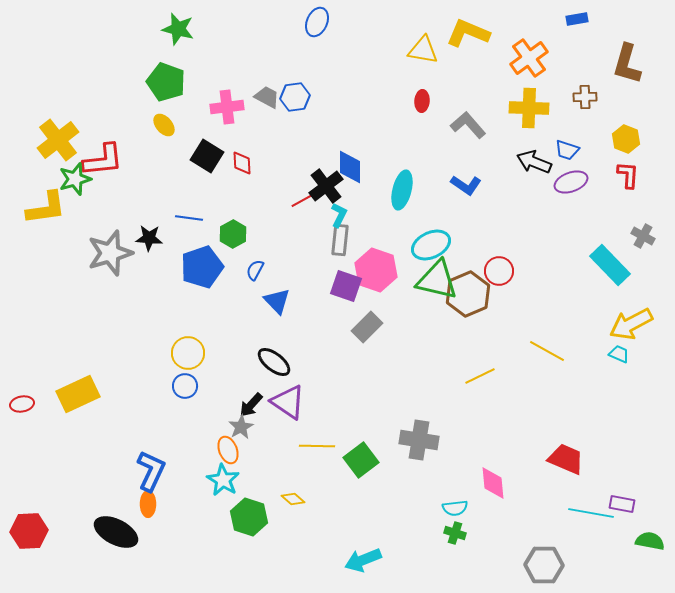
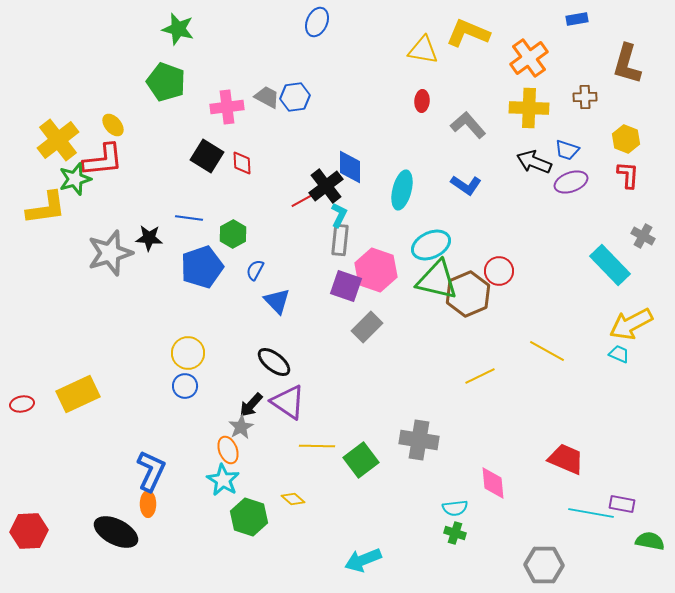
yellow ellipse at (164, 125): moved 51 px left
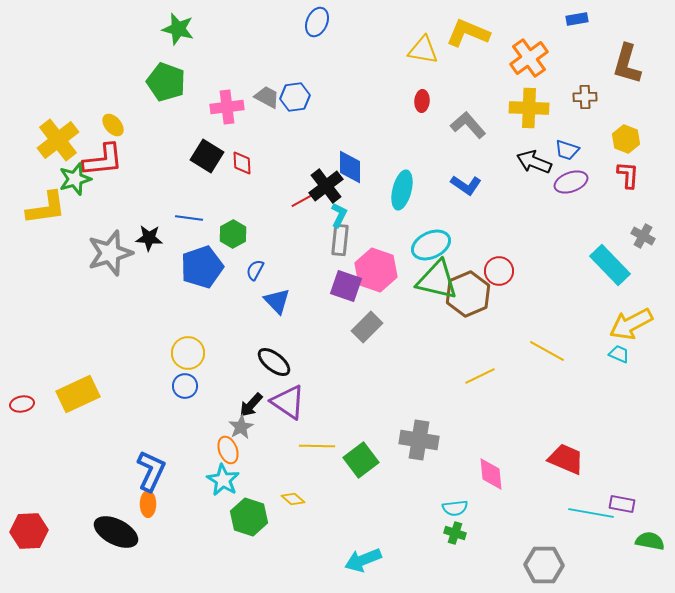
pink diamond at (493, 483): moved 2 px left, 9 px up
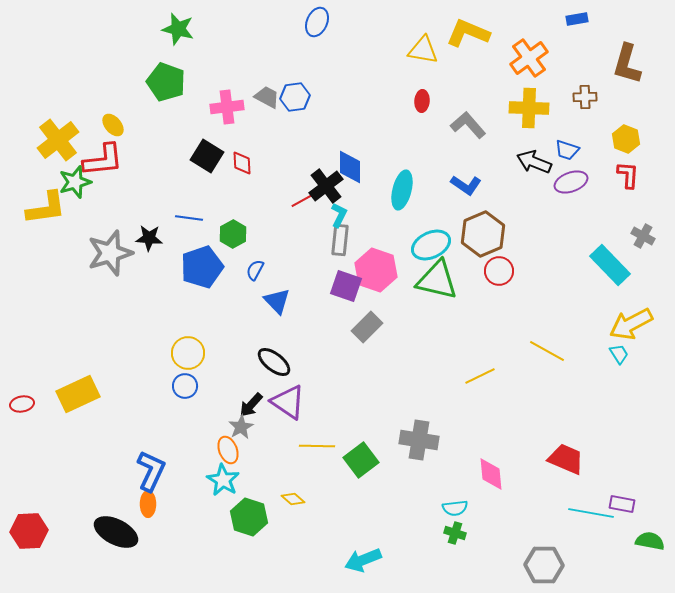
green star at (75, 179): moved 3 px down
brown hexagon at (468, 294): moved 15 px right, 60 px up
cyan trapezoid at (619, 354): rotated 35 degrees clockwise
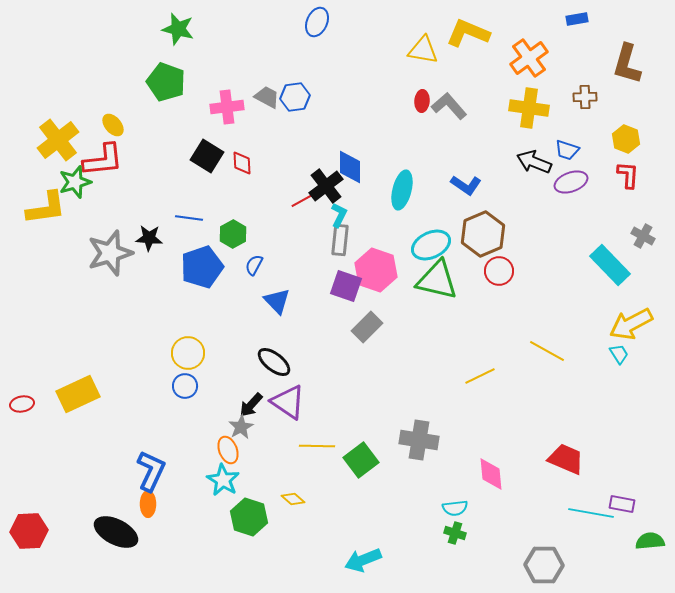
yellow cross at (529, 108): rotated 6 degrees clockwise
gray L-shape at (468, 125): moved 19 px left, 19 px up
blue semicircle at (255, 270): moved 1 px left, 5 px up
green semicircle at (650, 541): rotated 16 degrees counterclockwise
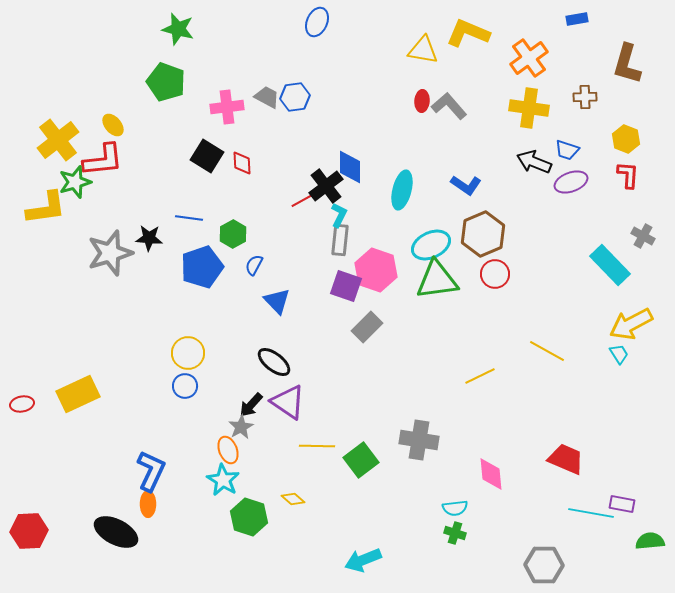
red circle at (499, 271): moved 4 px left, 3 px down
green triangle at (437, 280): rotated 21 degrees counterclockwise
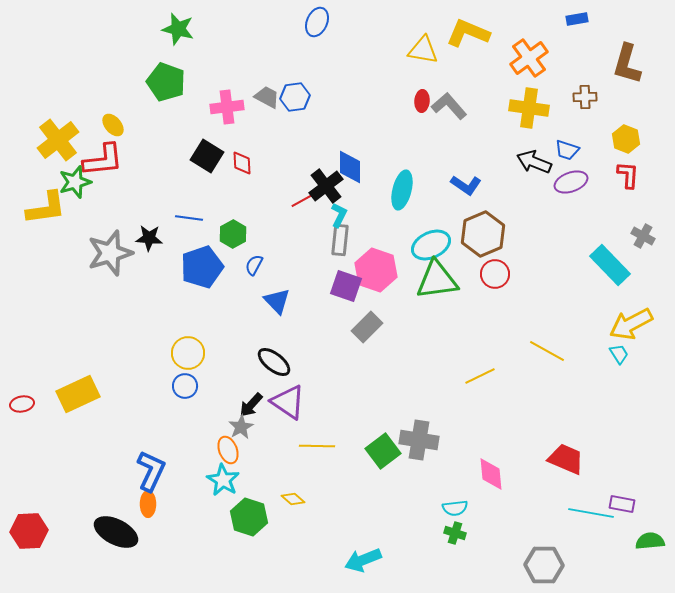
green square at (361, 460): moved 22 px right, 9 px up
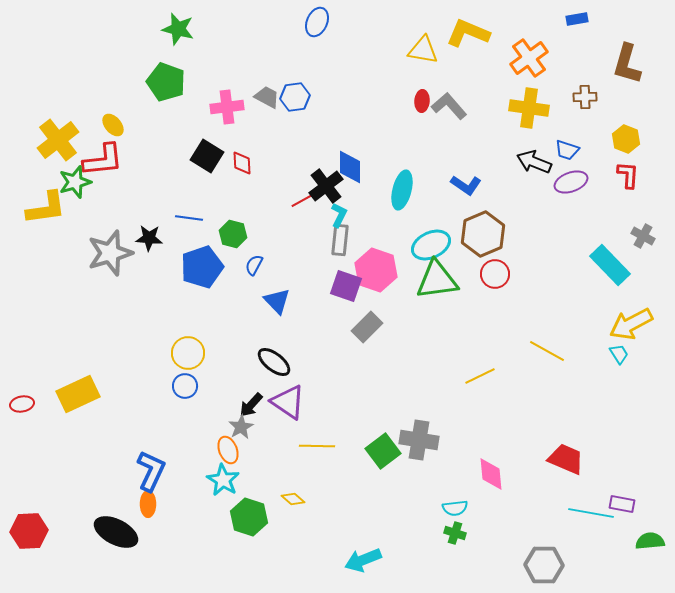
green hexagon at (233, 234): rotated 16 degrees counterclockwise
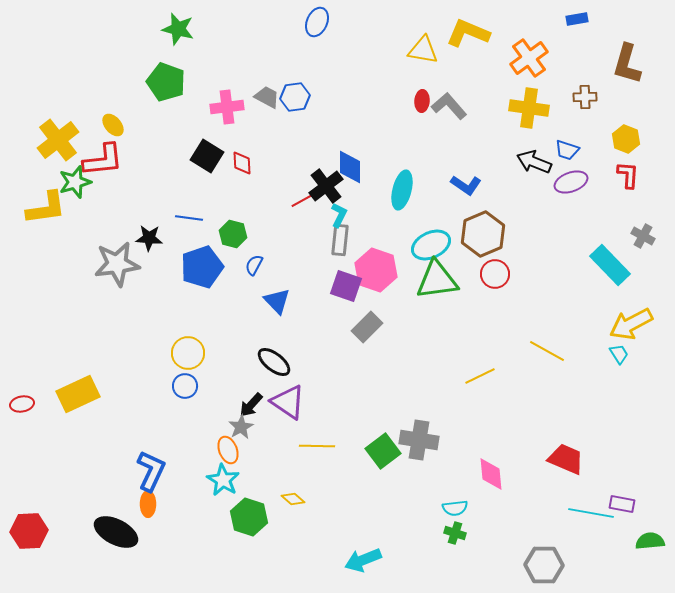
gray star at (110, 253): moved 7 px right, 11 px down; rotated 9 degrees clockwise
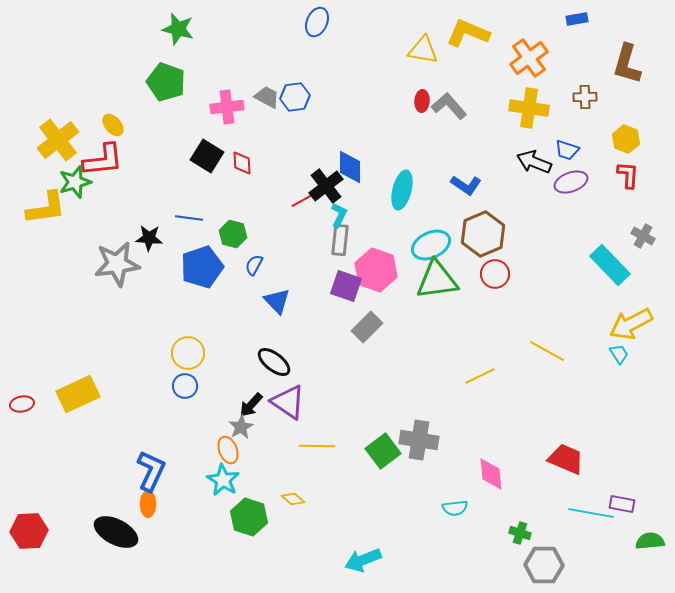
green cross at (455, 533): moved 65 px right
